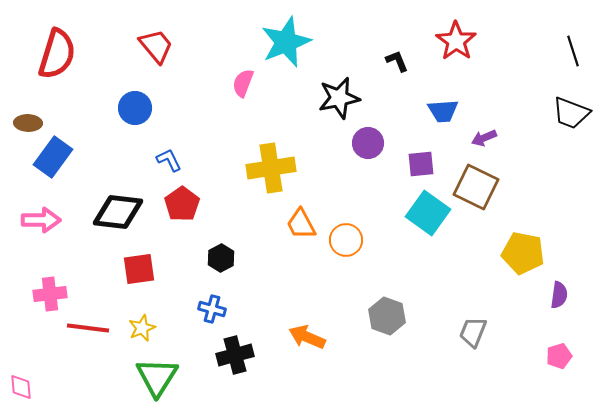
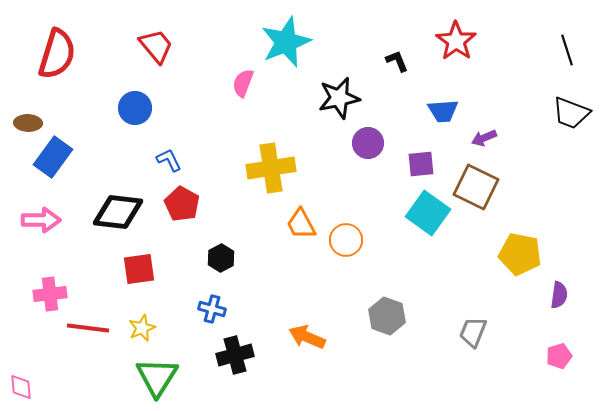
black line: moved 6 px left, 1 px up
red pentagon: rotated 8 degrees counterclockwise
yellow pentagon: moved 3 px left, 1 px down
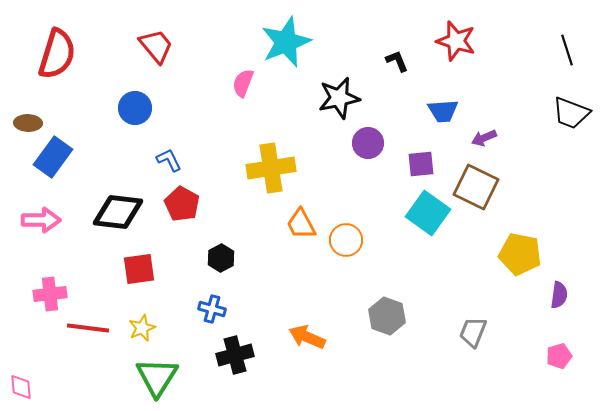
red star: rotated 18 degrees counterclockwise
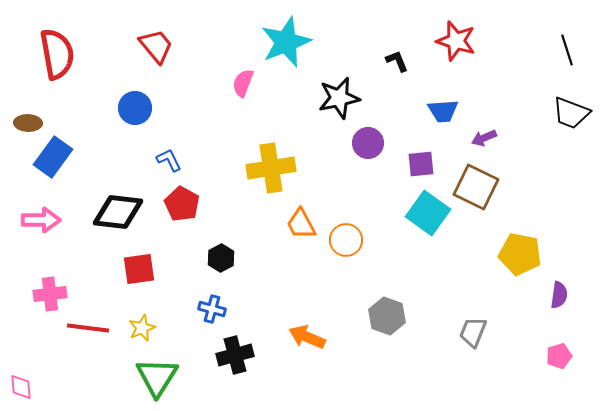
red semicircle: rotated 27 degrees counterclockwise
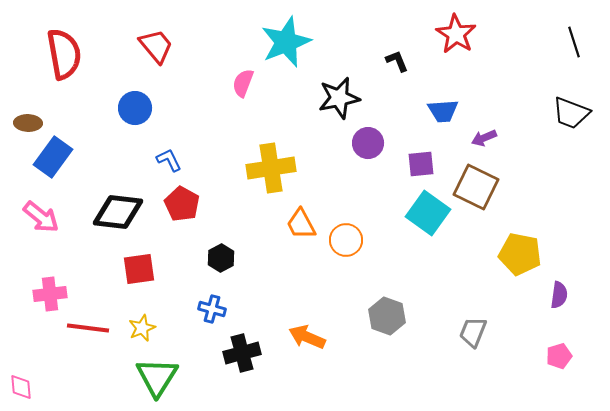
red star: moved 7 px up; rotated 15 degrees clockwise
black line: moved 7 px right, 8 px up
red semicircle: moved 7 px right
pink arrow: moved 3 px up; rotated 39 degrees clockwise
black cross: moved 7 px right, 2 px up
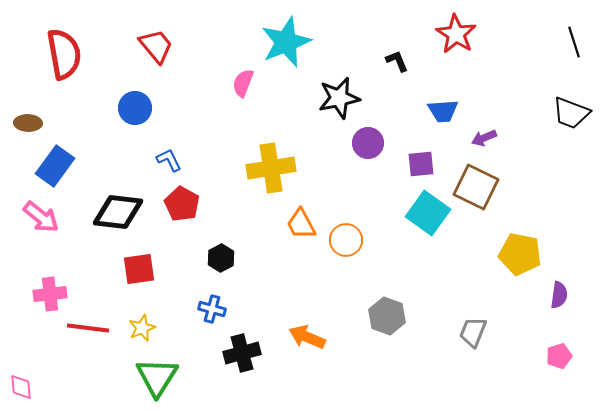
blue rectangle: moved 2 px right, 9 px down
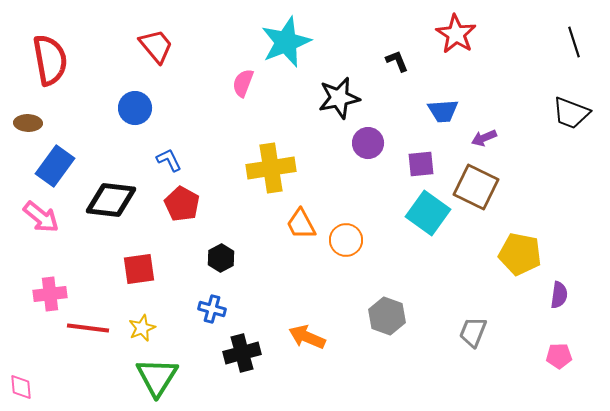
red semicircle: moved 14 px left, 6 px down
black diamond: moved 7 px left, 12 px up
pink pentagon: rotated 15 degrees clockwise
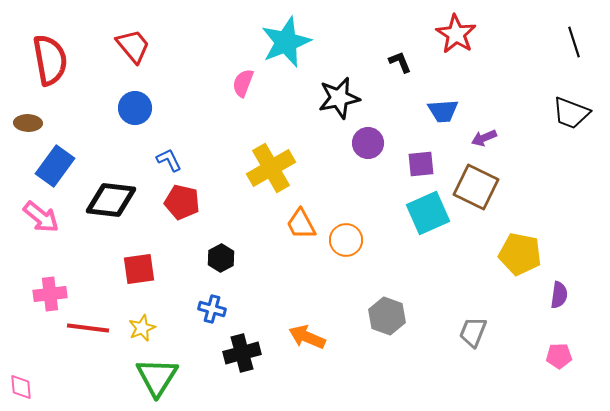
red trapezoid: moved 23 px left
black L-shape: moved 3 px right, 1 px down
yellow cross: rotated 21 degrees counterclockwise
red pentagon: moved 2 px up; rotated 16 degrees counterclockwise
cyan square: rotated 30 degrees clockwise
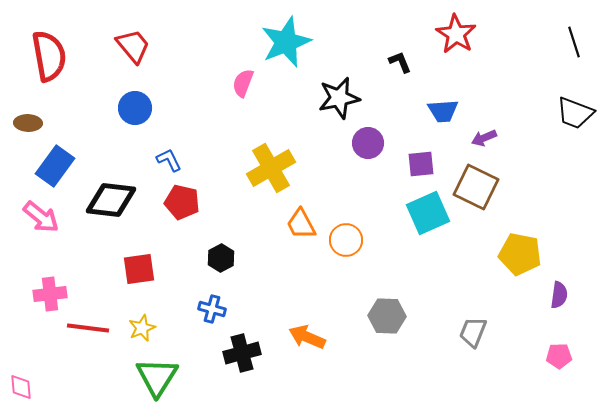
red semicircle: moved 1 px left, 4 px up
black trapezoid: moved 4 px right
gray hexagon: rotated 18 degrees counterclockwise
